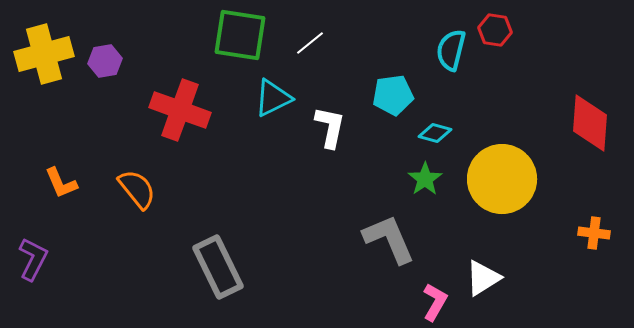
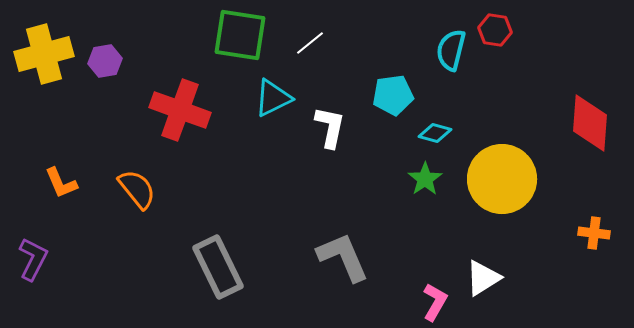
gray L-shape: moved 46 px left, 18 px down
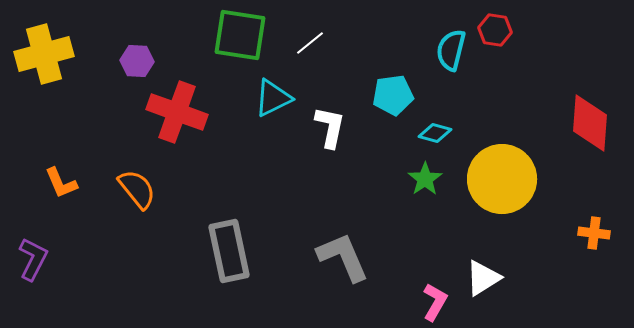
purple hexagon: moved 32 px right; rotated 12 degrees clockwise
red cross: moved 3 px left, 2 px down
gray rectangle: moved 11 px right, 16 px up; rotated 14 degrees clockwise
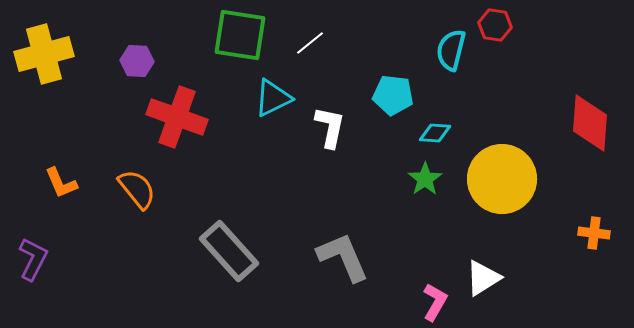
red hexagon: moved 5 px up
cyan pentagon: rotated 15 degrees clockwise
red cross: moved 5 px down
cyan diamond: rotated 12 degrees counterclockwise
gray rectangle: rotated 30 degrees counterclockwise
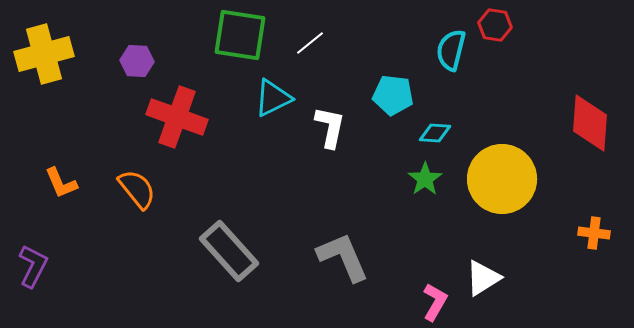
purple L-shape: moved 7 px down
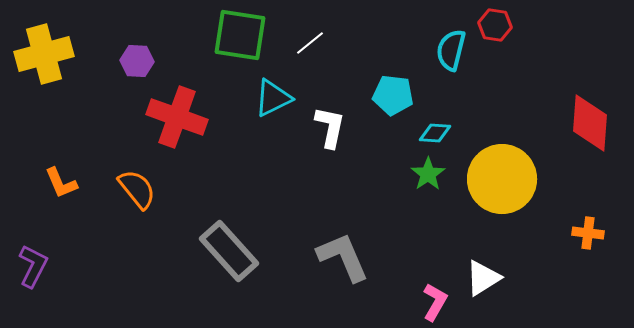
green star: moved 3 px right, 5 px up
orange cross: moved 6 px left
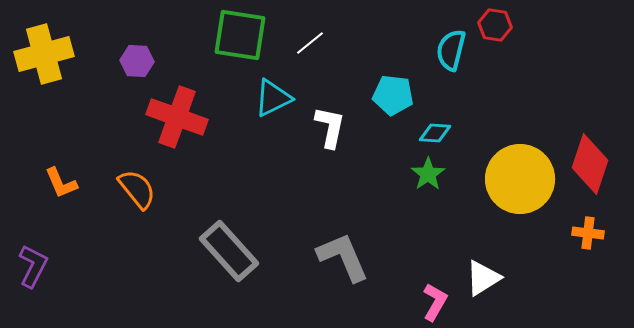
red diamond: moved 41 px down; rotated 14 degrees clockwise
yellow circle: moved 18 px right
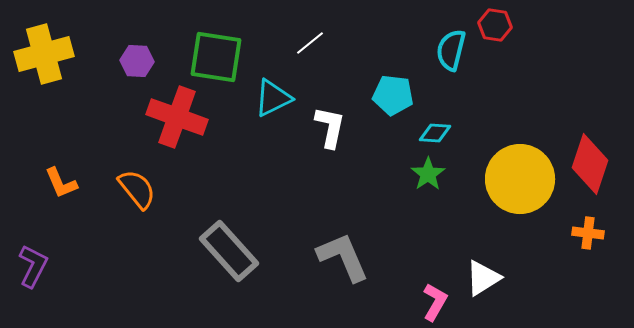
green square: moved 24 px left, 22 px down
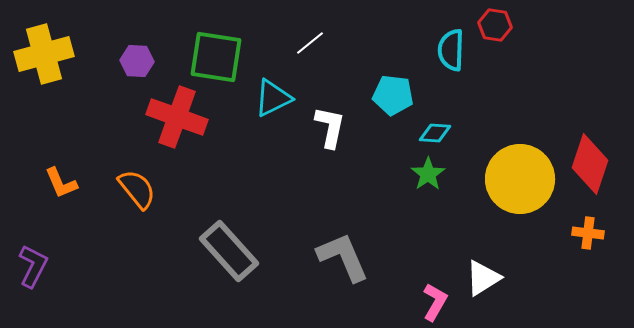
cyan semicircle: rotated 12 degrees counterclockwise
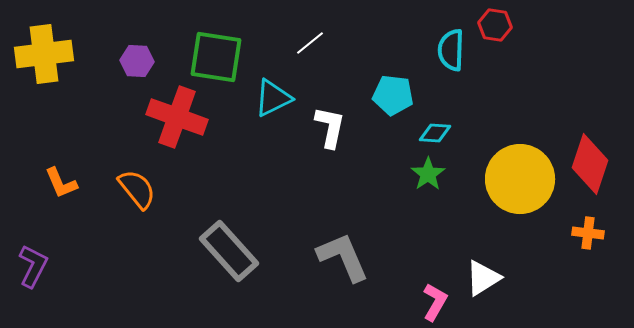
yellow cross: rotated 8 degrees clockwise
